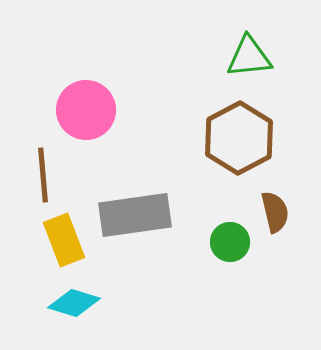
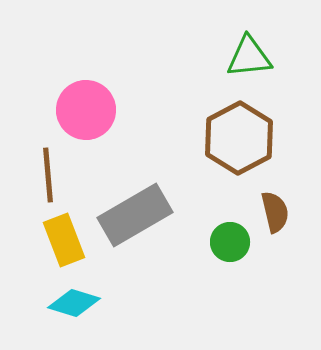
brown line: moved 5 px right
gray rectangle: rotated 22 degrees counterclockwise
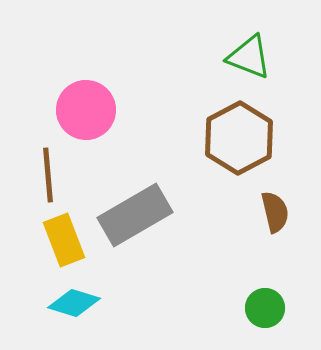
green triangle: rotated 27 degrees clockwise
green circle: moved 35 px right, 66 px down
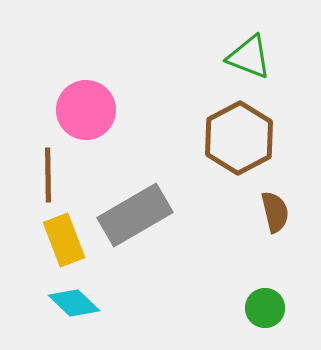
brown line: rotated 4 degrees clockwise
cyan diamond: rotated 27 degrees clockwise
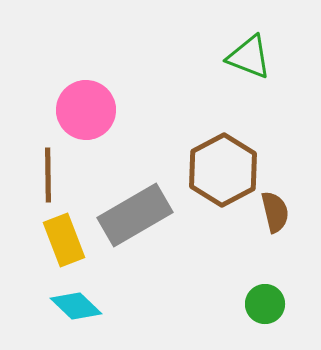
brown hexagon: moved 16 px left, 32 px down
cyan diamond: moved 2 px right, 3 px down
green circle: moved 4 px up
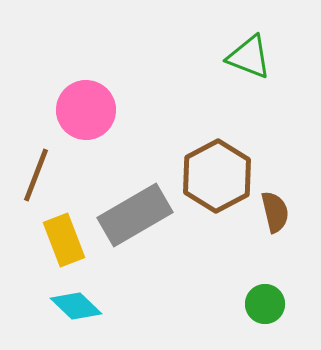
brown hexagon: moved 6 px left, 6 px down
brown line: moved 12 px left; rotated 22 degrees clockwise
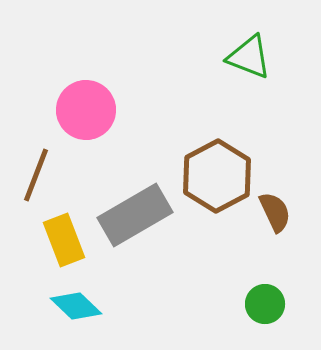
brown semicircle: rotated 12 degrees counterclockwise
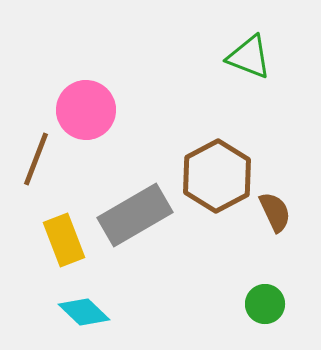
brown line: moved 16 px up
cyan diamond: moved 8 px right, 6 px down
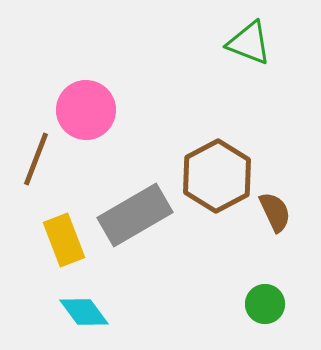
green triangle: moved 14 px up
cyan diamond: rotated 9 degrees clockwise
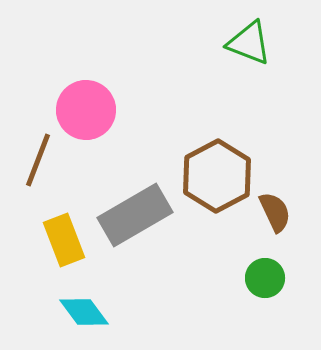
brown line: moved 2 px right, 1 px down
green circle: moved 26 px up
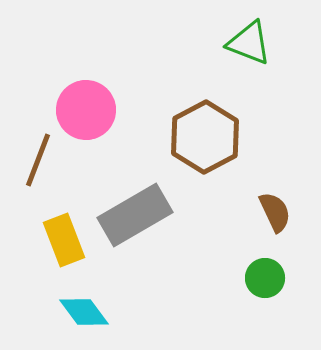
brown hexagon: moved 12 px left, 39 px up
